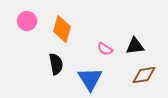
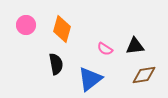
pink circle: moved 1 px left, 4 px down
blue triangle: rotated 24 degrees clockwise
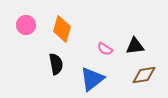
blue triangle: moved 2 px right
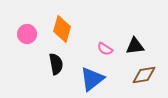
pink circle: moved 1 px right, 9 px down
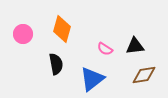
pink circle: moved 4 px left
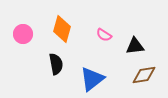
pink semicircle: moved 1 px left, 14 px up
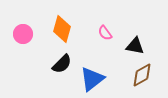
pink semicircle: moved 1 px right, 2 px up; rotated 21 degrees clockwise
black triangle: rotated 18 degrees clockwise
black semicircle: moved 6 px right; rotated 55 degrees clockwise
brown diamond: moved 2 px left; rotated 20 degrees counterclockwise
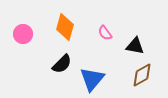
orange diamond: moved 3 px right, 2 px up
blue triangle: rotated 12 degrees counterclockwise
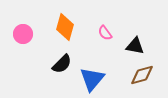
brown diamond: rotated 15 degrees clockwise
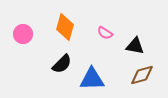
pink semicircle: rotated 21 degrees counterclockwise
blue triangle: rotated 48 degrees clockwise
